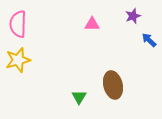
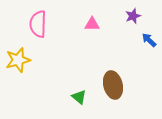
pink semicircle: moved 20 px right
green triangle: rotated 21 degrees counterclockwise
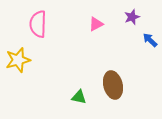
purple star: moved 1 px left, 1 px down
pink triangle: moved 4 px right; rotated 28 degrees counterclockwise
blue arrow: moved 1 px right
green triangle: rotated 28 degrees counterclockwise
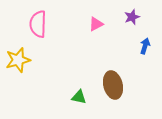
blue arrow: moved 5 px left, 6 px down; rotated 63 degrees clockwise
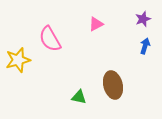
purple star: moved 11 px right, 2 px down
pink semicircle: moved 12 px right, 15 px down; rotated 32 degrees counterclockwise
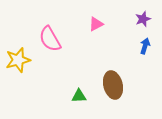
green triangle: moved 1 px up; rotated 14 degrees counterclockwise
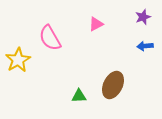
purple star: moved 2 px up
pink semicircle: moved 1 px up
blue arrow: rotated 112 degrees counterclockwise
yellow star: rotated 15 degrees counterclockwise
brown ellipse: rotated 40 degrees clockwise
